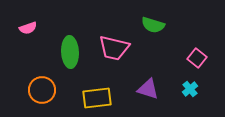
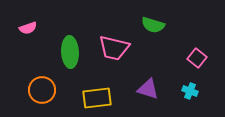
cyan cross: moved 2 px down; rotated 28 degrees counterclockwise
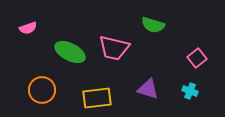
green ellipse: rotated 60 degrees counterclockwise
pink square: rotated 12 degrees clockwise
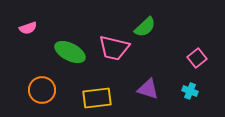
green semicircle: moved 8 px left, 2 px down; rotated 60 degrees counterclockwise
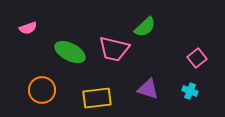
pink trapezoid: moved 1 px down
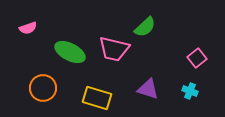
orange circle: moved 1 px right, 2 px up
yellow rectangle: rotated 24 degrees clockwise
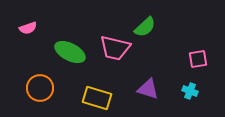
pink trapezoid: moved 1 px right, 1 px up
pink square: moved 1 px right, 1 px down; rotated 30 degrees clockwise
orange circle: moved 3 px left
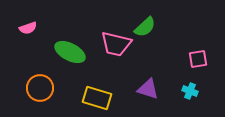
pink trapezoid: moved 1 px right, 4 px up
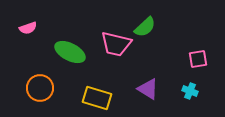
purple triangle: rotated 15 degrees clockwise
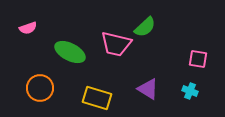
pink square: rotated 18 degrees clockwise
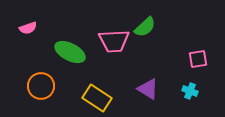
pink trapezoid: moved 2 px left, 3 px up; rotated 16 degrees counterclockwise
pink square: rotated 18 degrees counterclockwise
orange circle: moved 1 px right, 2 px up
yellow rectangle: rotated 16 degrees clockwise
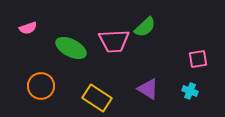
green ellipse: moved 1 px right, 4 px up
